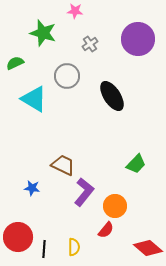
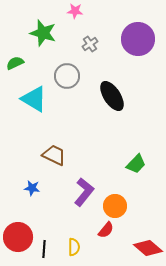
brown trapezoid: moved 9 px left, 10 px up
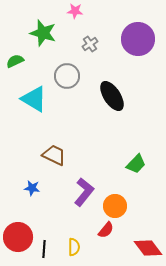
green semicircle: moved 2 px up
red diamond: rotated 12 degrees clockwise
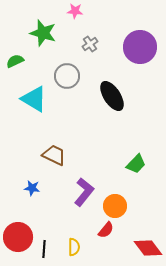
purple circle: moved 2 px right, 8 px down
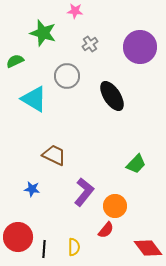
blue star: moved 1 px down
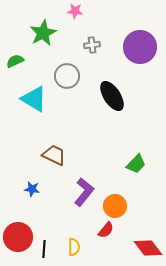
green star: rotated 28 degrees clockwise
gray cross: moved 2 px right, 1 px down; rotated 28 degrees clockwise
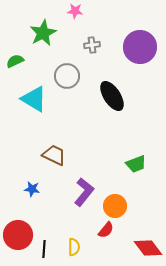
green trapezoid: rotated 25 degrees clockwise
red circle: moved 2 px up
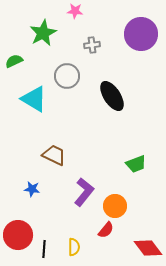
purple circle: moved 1 px right, 13 px up
green semicircle: moved 1 px left
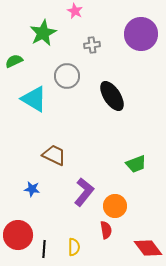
pink star: rotated 21 degrees clockwise
red semicircle: rotated 48 degrees counterclockwise
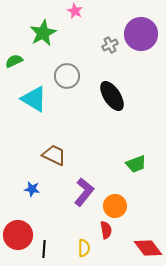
gray cross: moved 18 px right; rotated 21 degrees counterclockwise
yellow semicircle: moved 10 px right, 1 px down
